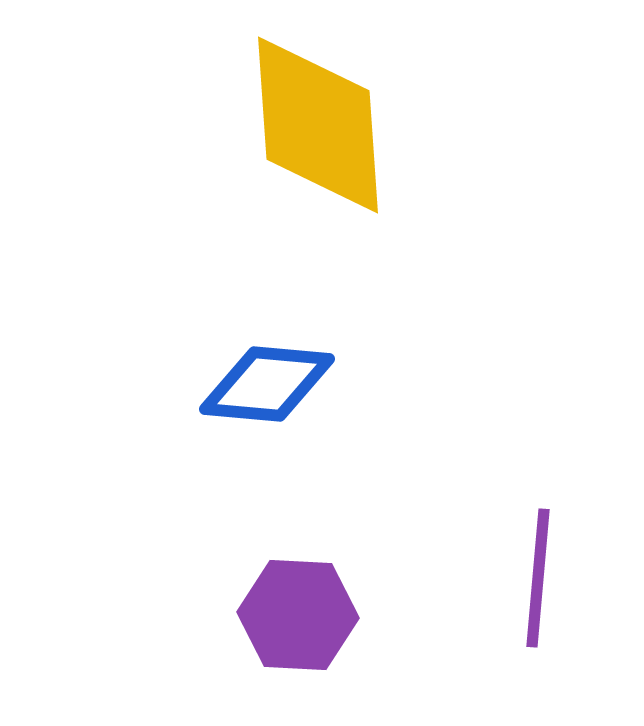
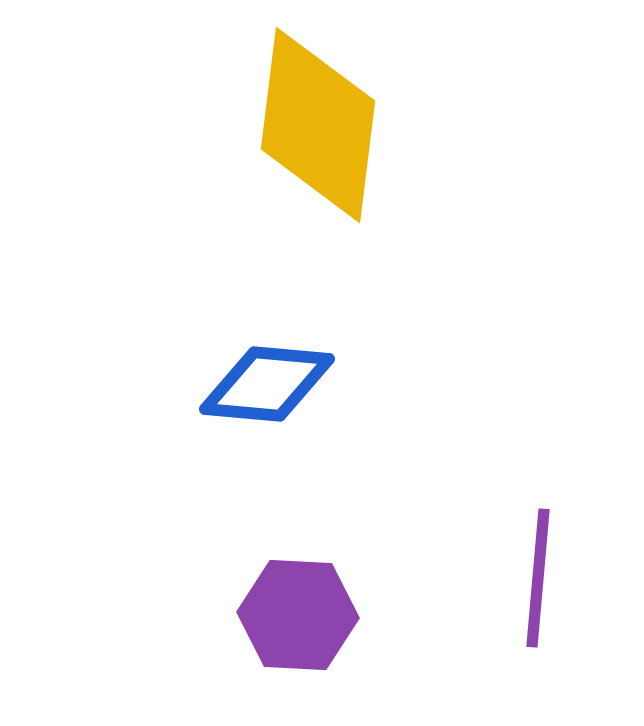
yellow diamond: rotated 11 degrees clockwise
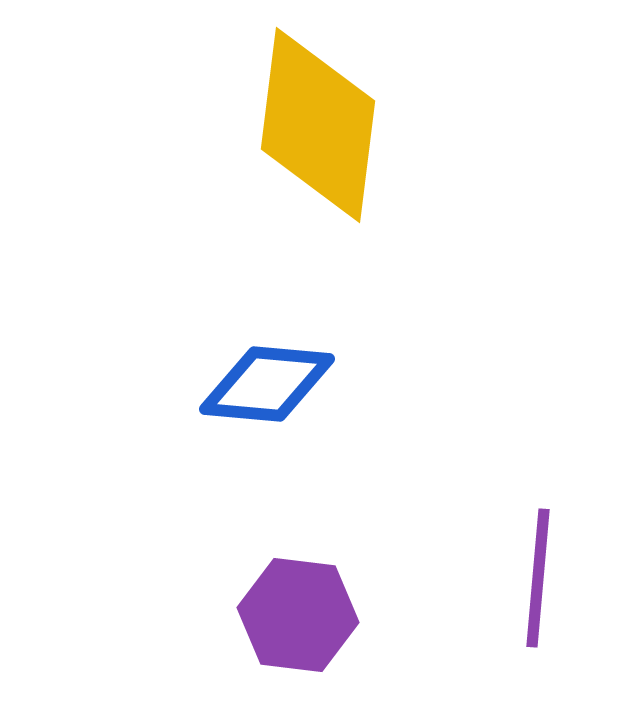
purple hexagon: rotated 4 degrees clockwise
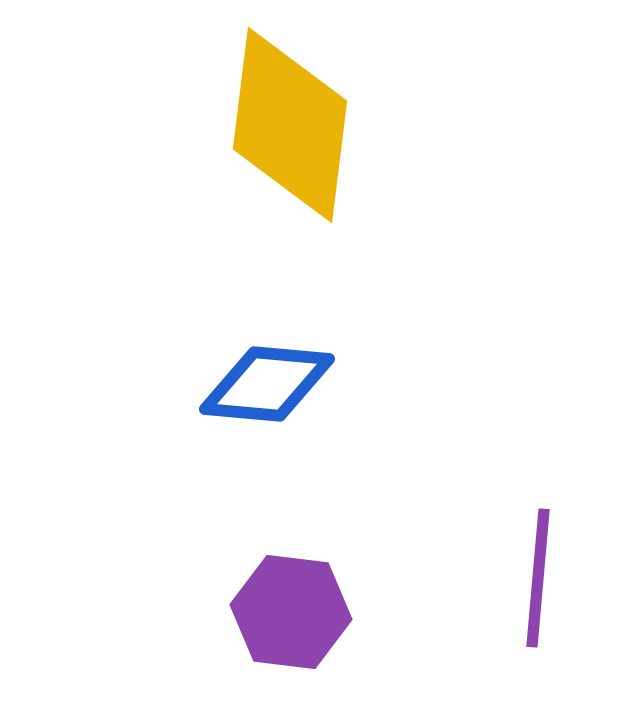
yellow diamond: moved 28 px left
purple hexagon: moved 7 px left, 3 px up
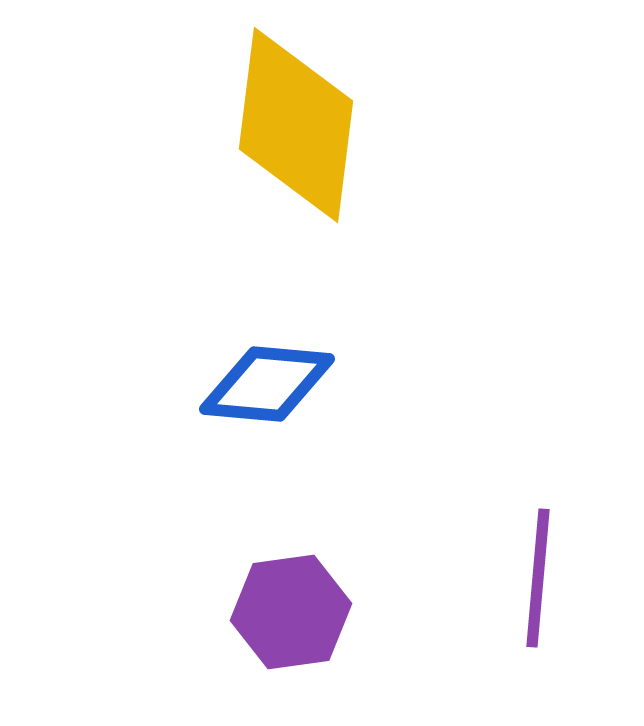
yellow diamond: moved 6 px right
purple hexagon: rotated 15 degrees counterclockwise
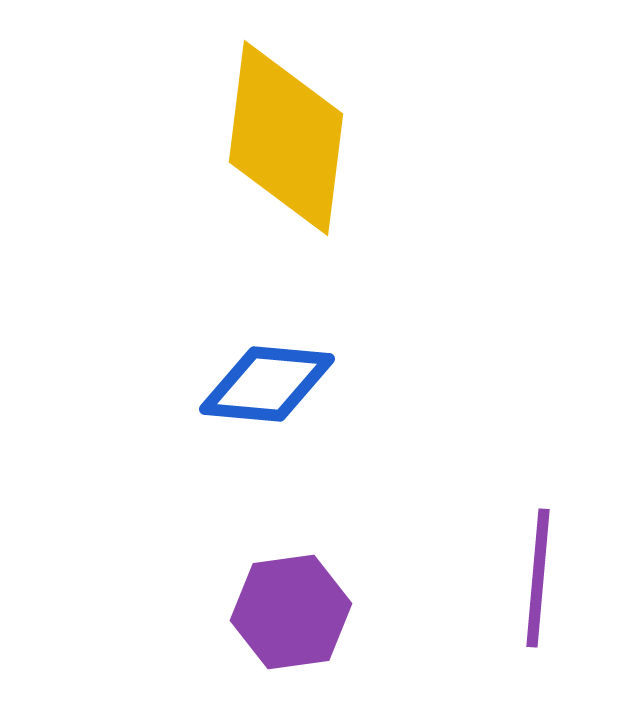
yellow diamond: moved 10 px left, 13 px down
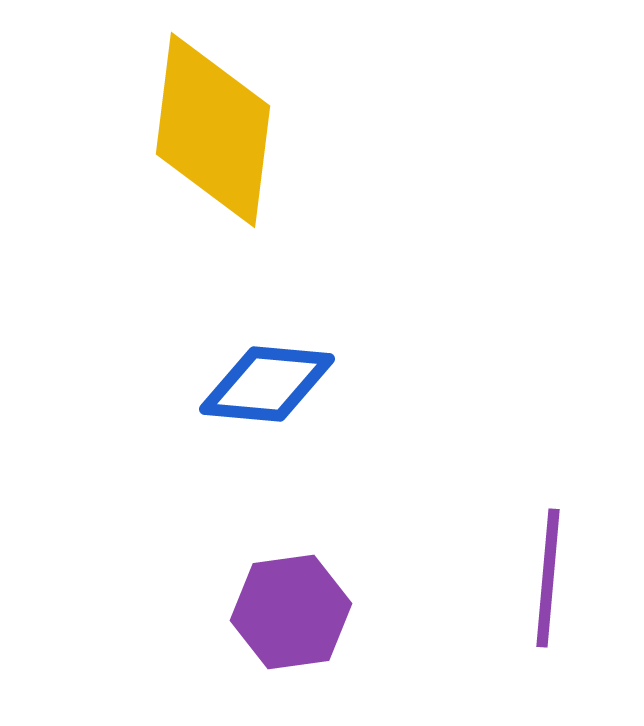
yellow diamond: moved 73 px left, 8 px up
purple line: moved 10 px right
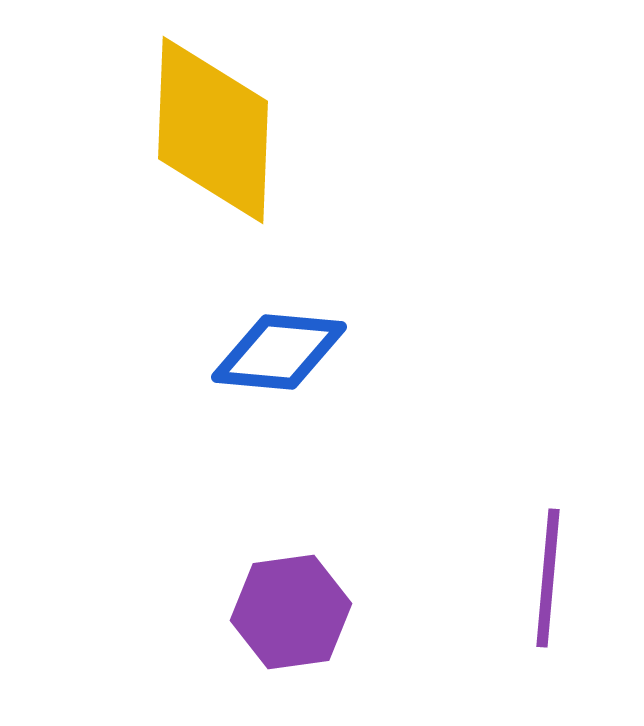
yellow diamond: rotated 5 degrees counterclockwise
blue diamond: moved 12 px right, 32 px up
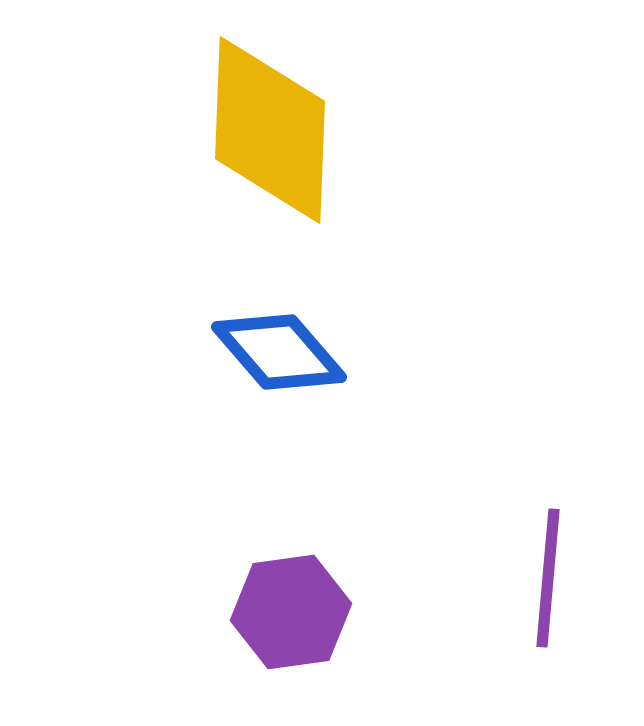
yellow diamond: moved 57 px right
blue diamond: rotated 44 degrees clockwise
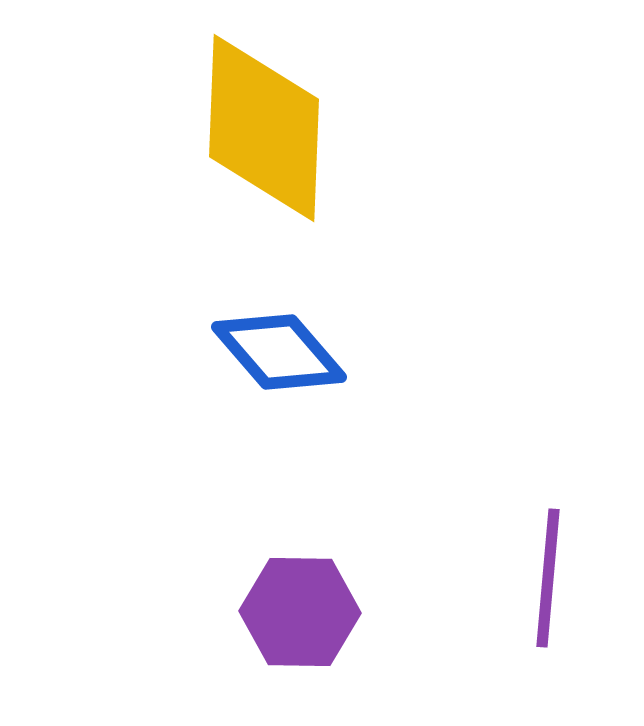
yellow diamond: moved 6 px left, 2 px up
purple hexagon: moved 9 px right; rotated 9 degrees clockwise
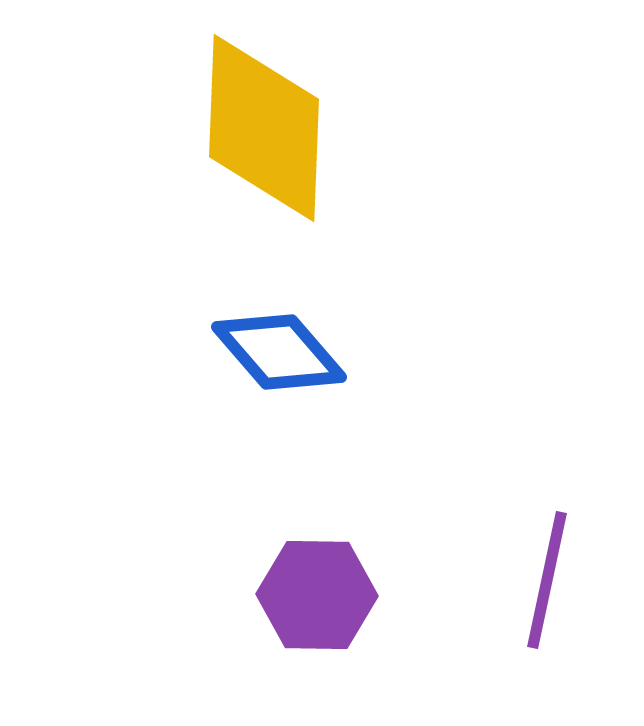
purple line: moved 1 px left, 2 px down; rotated 7 degrees clockwise
purple hexagon: moved 17 px right, 17 px up
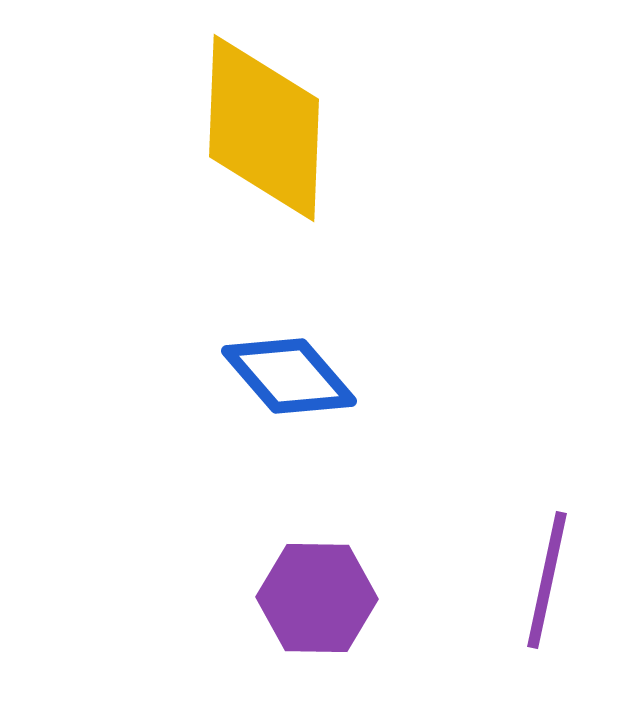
blue diamond: moved 10 px right, 24 px down
purple hexagon: moved 3 px down
